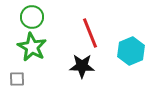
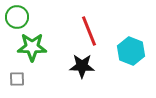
green circle: moved 15 px left
red line: moved 1 px left, 2 px up
green star: rotated 28 degrees counterclockwise
cyan hexagon: rotated 16 degrees counterclockwise
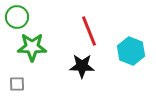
gray square: moved 5 px down
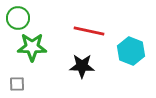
green circle: moved 1 px right, 1 px down
red line: rotated 56 degrees counterclockwise
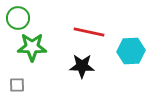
red line: moved 1 px down
cyan hexagon: rotated 24 degrees counterclockwise
gray square: moved 1 px down
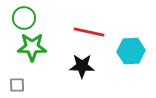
green circle: moved 6 px right
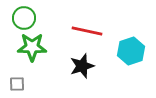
red line: moved 2 px left, 1 px up
cyan hexagon: rotated 16 degrees counterclockwise
black star: rotated 20 degrees counterclockwise
gray square: moved 1 px up
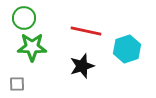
red line: moved 1 px left
cyan hexagon: moved 4 px left, 2 px up
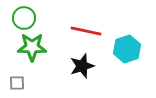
gray square: moved 1 px up
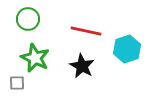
green circle: moved 4 px right, 1 px down
green star: moved 3 px right, 11 px down; rotated 24 degrees clockwise
black star: rotated 25 degrees counterclockwise
